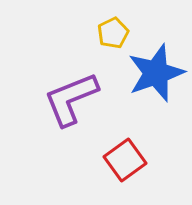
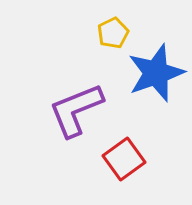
purple L-shape: moved 5 px right, 11 px down
red square: moved 1 px left, 1 px up
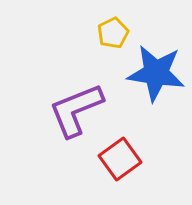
blue star: rotated 28 degrees clockwise
red square: moved 4 px left
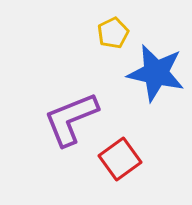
blue star: rotated 4 degrees clockwise
purple L-shape: moved 5 px left, 9 px down
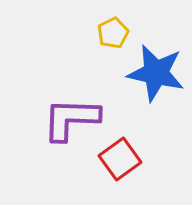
purple L-shape: rotated 24 degrees clockwise
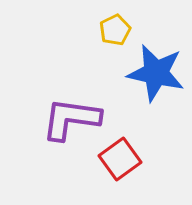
yellow pentagon: moved 2 px right, 3 px up
purple L-shape: rotated 6 degrees clockwise
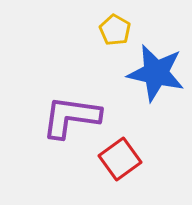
yellow pentagon: rotated 16 degrees counterclockwise
purple L-shape: moved 2 px up
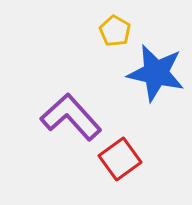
yellow pentagon: moved 1 px down
purple L-shape: rotated 40 degrees clockwise
